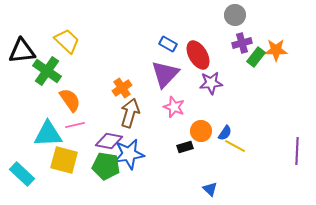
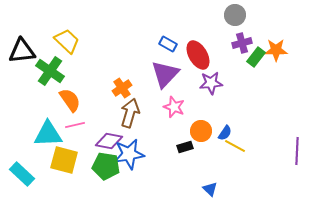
green cross: moved 3 px right
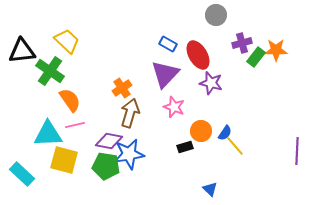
gray circle: moved 19 px left
purple star: rotated 20 degrees clockwise
yellow line: rotated 20 degrees clockwise
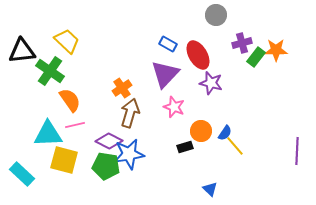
purple diamond: rotated 16 degrees clockwise
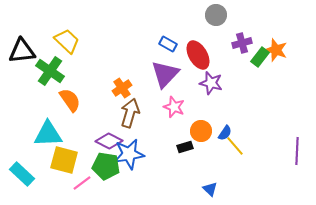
orange star: rotated 20 degrees clockwise
green rectangle: moved 4 px right
pink line: moved 7 px right, 58 px down; rotated 24 degrees counterclockwise
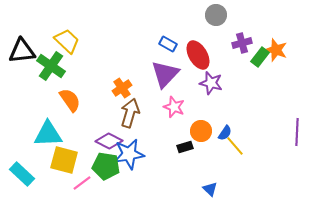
green cross: moved 1 px right, 5 px up
purple line: moved 19 px up
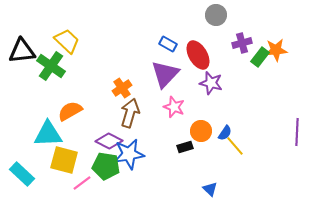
orange star: rotated 25 degrees counterclockwise
orange semicircle: moved 11 px down; rotated 85 degrees counterclockwise
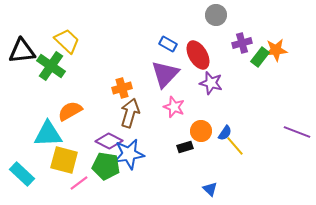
orange cross: rotated 18 degrees clockwise
purple line: rotated 72 degrees counterclockwise
pink line: moved 3 px left
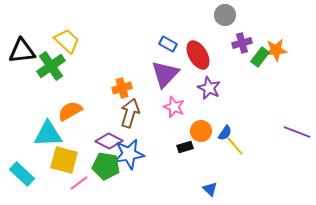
gray circle: moved 9 px right
green cross: rotated 20 degrees clockwise
purple star: moved 2 px left, 5 px down; rotated 10 degrees clockwise
